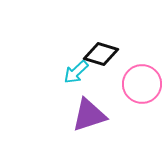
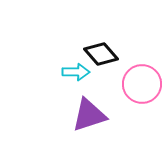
black diamond: rotated 32 degrees clockwise
cyan arrow: rotated 136 degrees counterclockwise
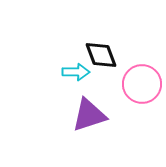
black diamond: moved 1 px down; rotated 20 degrees clockwise
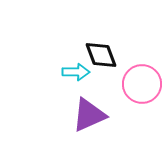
purple triangle: rotated 6 degrees counterclockwise
